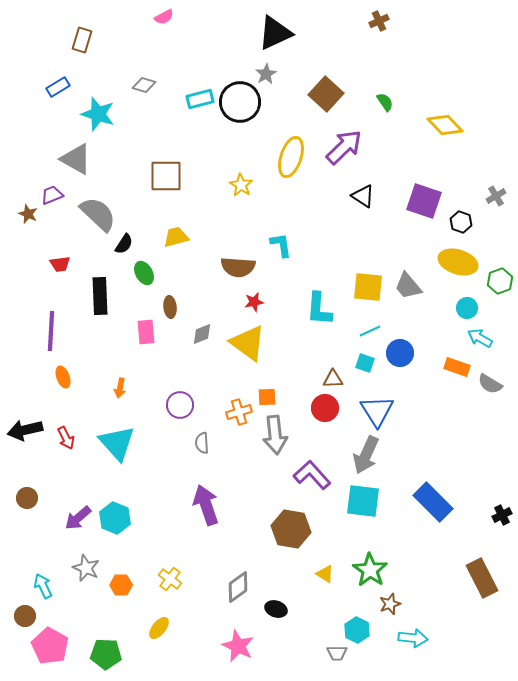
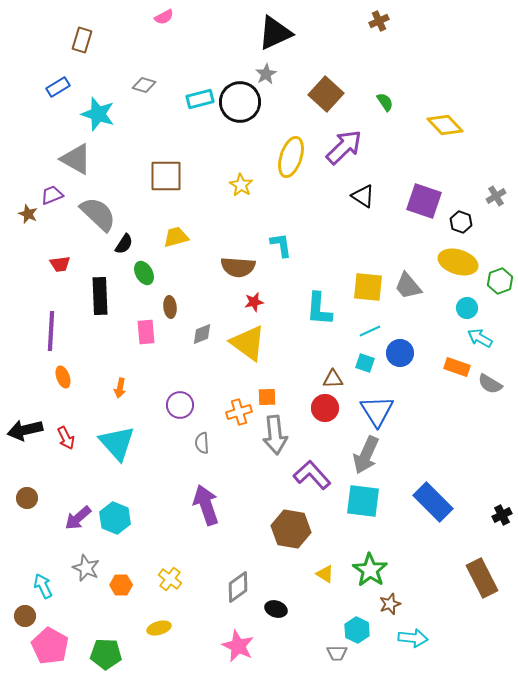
yellow ellipse at (159, 628): rotated 35 degrees clockwise
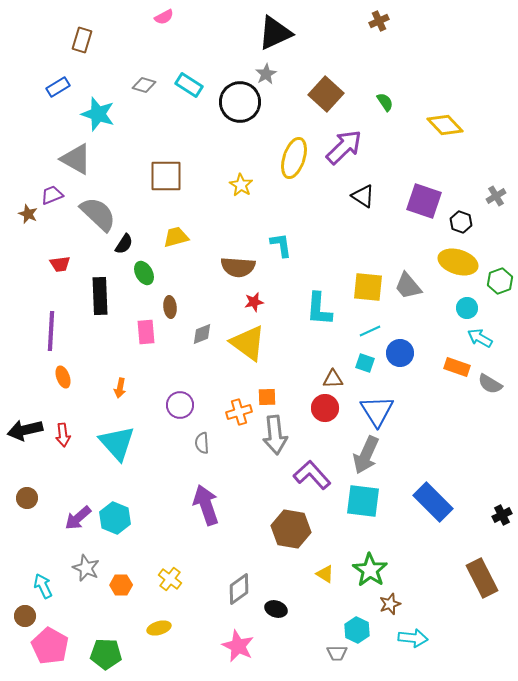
cyan rectangle at (200, 99): moved 11 px left, 14 px up; rotated 48 degrees clockwise
yellow ellipse at (291, 157): moved 3 px right, 1 px down
red arrow at (66, 438): moved 3 px left, 3 px up; rotated 20 degrees clockwise
gray diamond at (238, 587): moved 1 px right, 2 px down
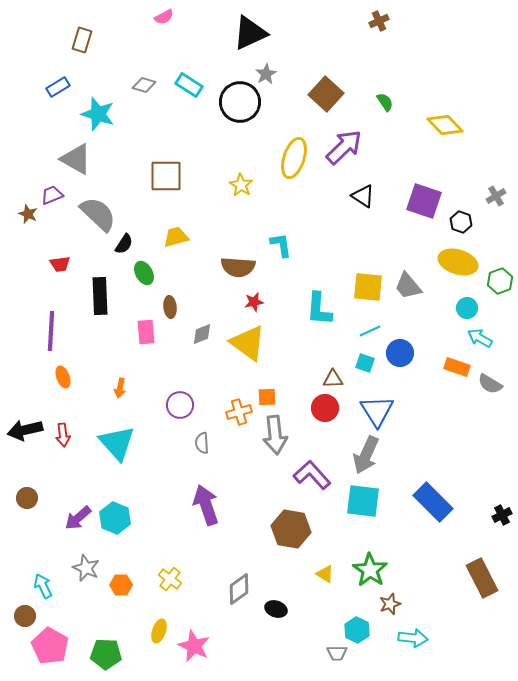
black triangle at (275, 33): moved 25 px left
yellow ellipse at (159, 628): moved 3 px down; rotated 55 degrees counterclockwise
pink star at (238, 646): moved 44 px left
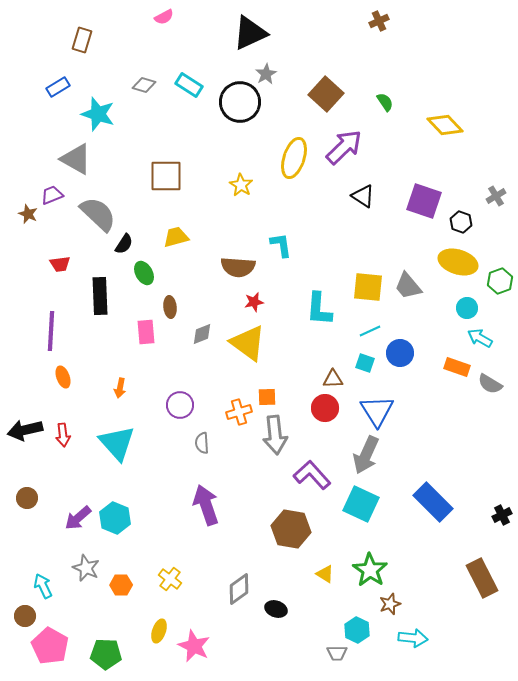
cyan square at (363, 501): moved 2 px left, 3 px down; rotated 18 degrees clockwise
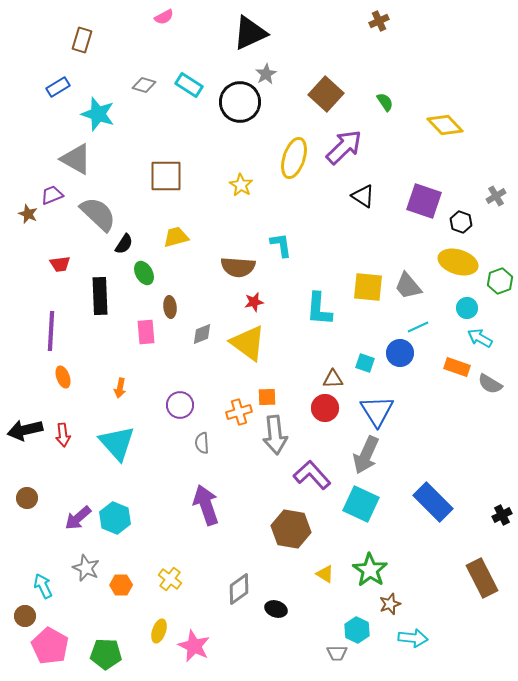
cyan line at (370, 331): moved 48 px right, 4 px up
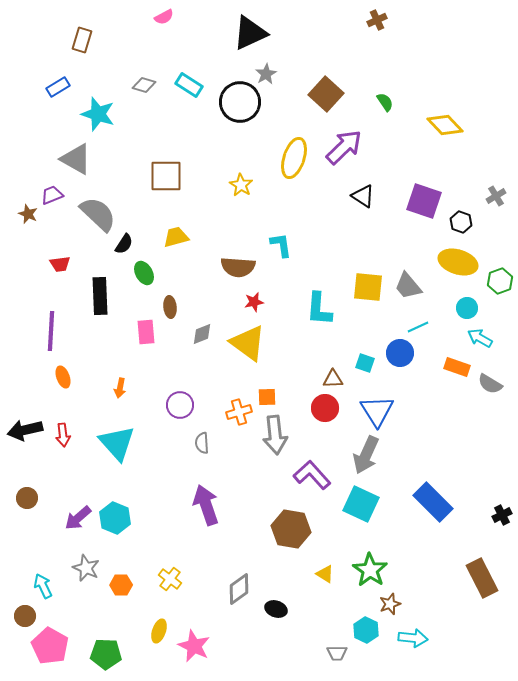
brown cross at (379, 21): moved 2 px left, 1 px up
cyan hexagon at (357, 630): moved 9 px right
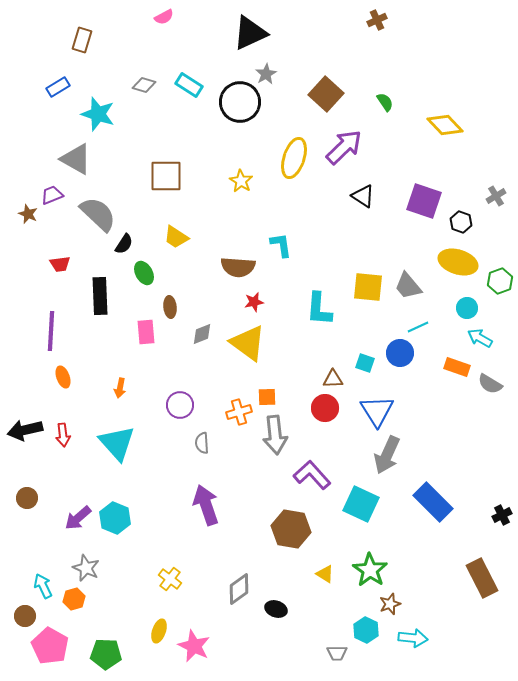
yellow star at (241, 185): moved 4 px up
yellow trapezoid at (176, 237): rotated 132 degrees counterclockwise
gray arrow at (366, 455): moved 21 px right
orange hexagon at (121, 585): moved 47 px left, 14 px down; rotated 15 degrees counterclockwise
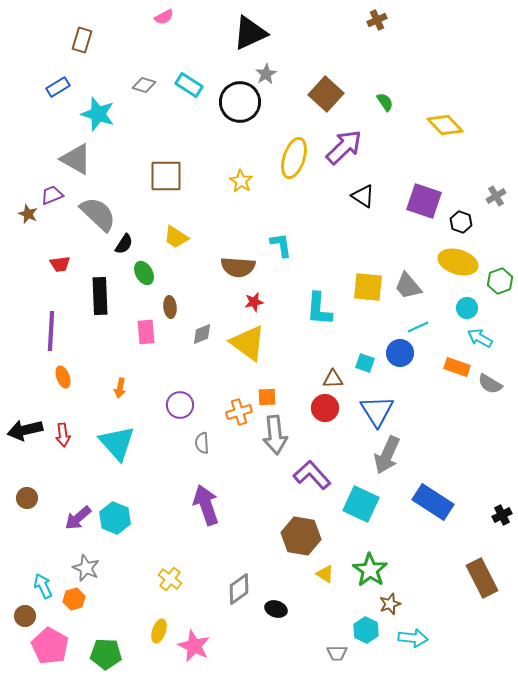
blue rectangle at (433, 502): rotated 12 degrees counterclockwise
brown hexagon at (291, 529): moved 10 px right, 7 px down
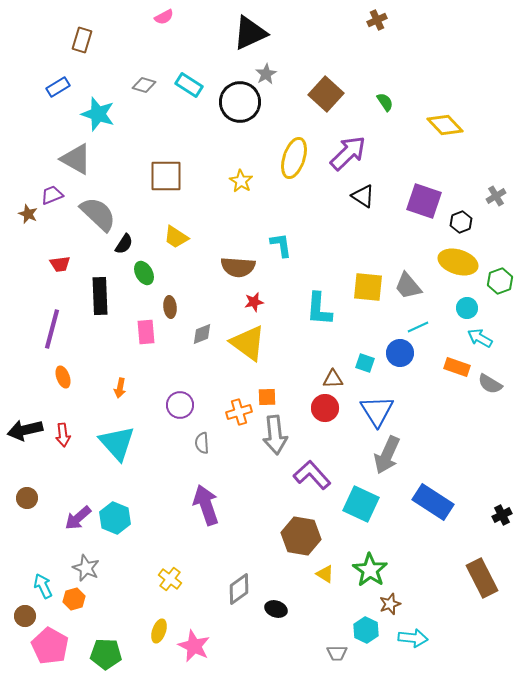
purple arrow at (344, 147): moved 4 px right, 6 px down
black hexagon at (461, 222): rotated 20 degrees clockwise
purple line at (51, 331): moved 1 px right, 2 px up; rotated 12 degrees clockwise
